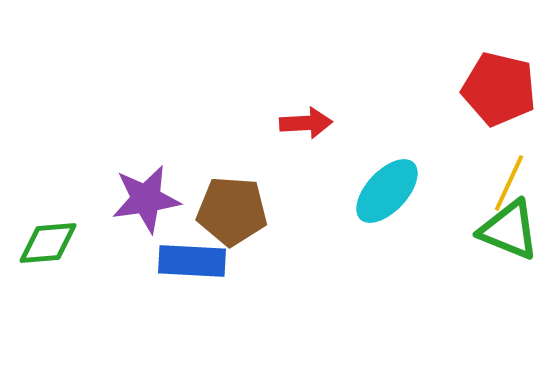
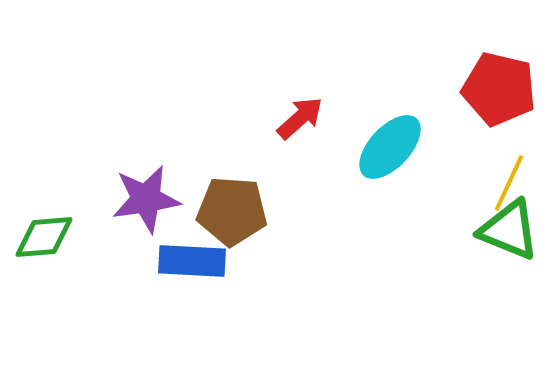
red arrow: moved 6 px left, 5 px up; rotated 39 degrees counterclockwise
cyan ellipse: moved 3 px right, 44 px up
green diamond: moved 4 px left, 6 px up
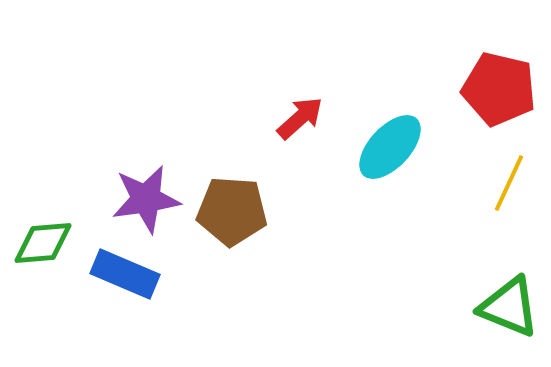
green triangle: moved 77 px down
green diamond: moved 1 px left, 6 px down
blue rectangle: moved 67 px left, 13 px down; rotated 20 degrees clockwise
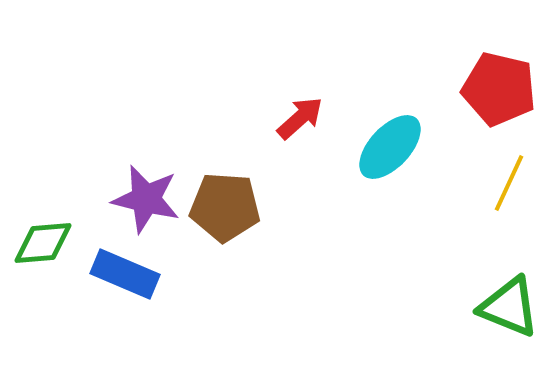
purple star: rotated 22 degrees clockwise
brown pentagon: moved 7 px left, 4 px up
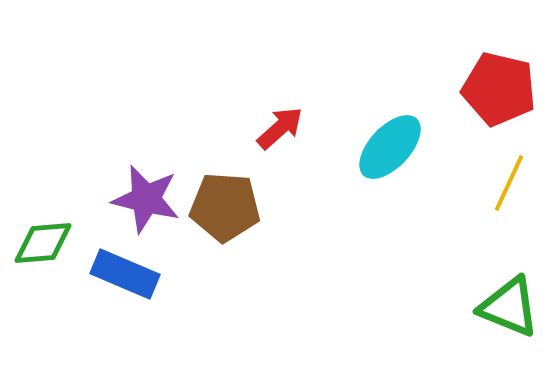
red arrow: moved 20 px left, 10 px down
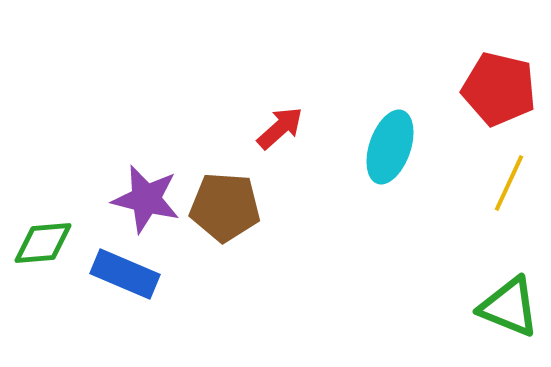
cyan ellipse: rotated 24 degrees counterclockwise
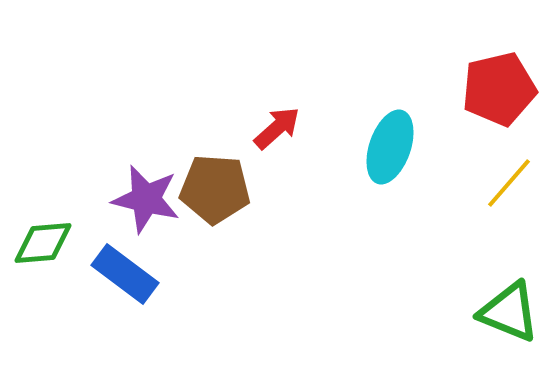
red pentagon: rotated 26 degrees counterclockwise
red arrow: moved 3 px left
yellow line: rotated 16 degrees clockwise
brown pentagon: moved 10 px left, 18 px up
blue rectangle: rotated 14 degrees clockwise
green triangle: moved 5 px down
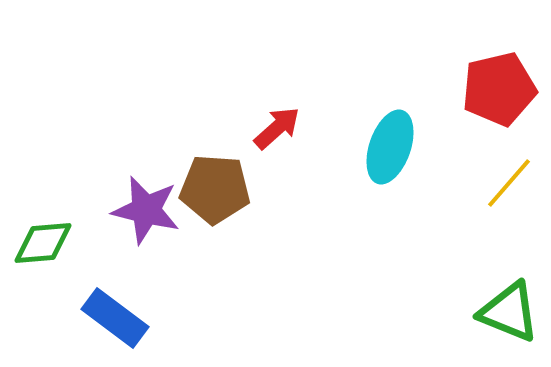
purple star: moved 11 px down
blue rectangle: moved 10 px left, 44 px down
